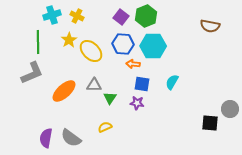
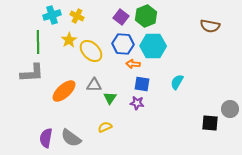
gray L-shape: rotated 20 degrees clockwise
cyan semicircle: moved 5 px right
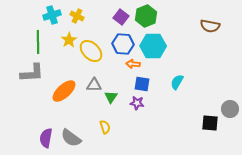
green triangle: moved 1 px right, 1 px up
yellow semicircle: rotated 96 degrees clockwise
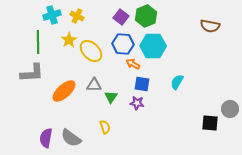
orange arrow: rotated 24 degrees clockwise
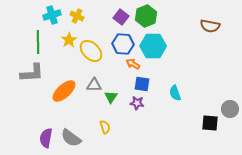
cyan semicircle: moved 2 px left, 11 px down; rotated 49 degrees counterclockwise
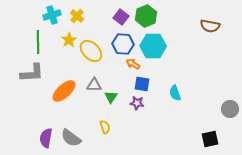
yellow cross: rotated 16 degrees clockwise
black square: moved 16 px down; rotated 18 degrees counterclockwise
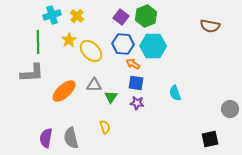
blue square: moved 6 px left, 1 px up
gray semicircle: rotated 40 degrees clockwise
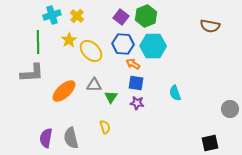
black square: moved 4 px down
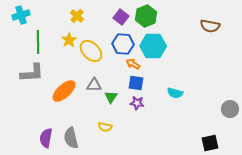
cyan cross: moved 31 px left
cyan semicircle: rotated 56 degrees counterclockwise
yellow semicircle: rotated 120 degrees clockwise
